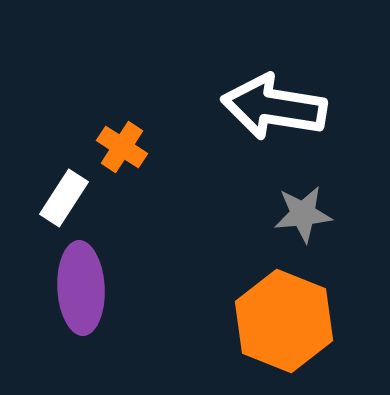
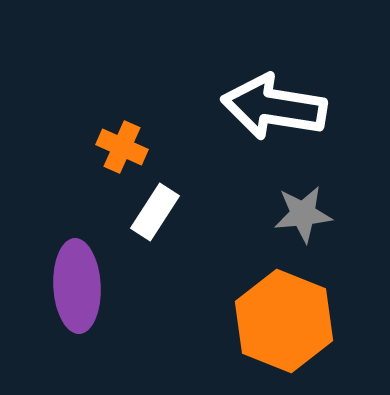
orange cross: rotated 9 degrees counterclockwise
white rectangle: moved 91 px right, 14 px down
purple ellipse: moved 4 px left, 2 px up
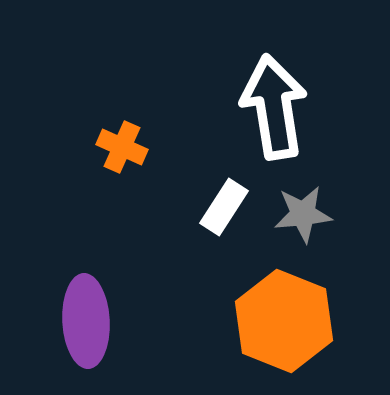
white arrow: rotated 72 degrees clockwise
white rectangle: moved 69 px right, 5 px up
purple ellipse: moved 9 px right, 35 px down
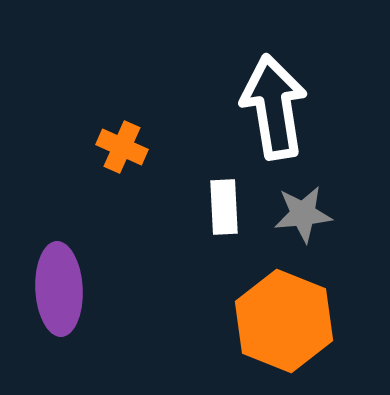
white rectangle: rotated 36 degrees counterclockwise
purple ellipse: moved 27 px left, 32 px up
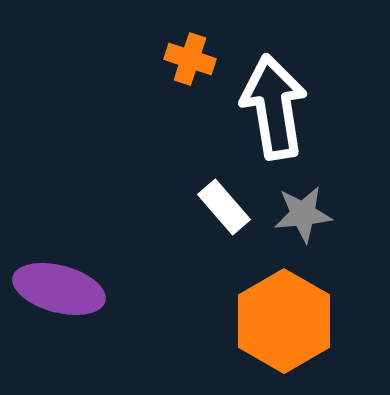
orange cross: moved 68 px right, 88 px up; rotated 6 degrees counterclockwise
white rectangle: rotated 38 degrees counterclockwise
purple ellipse: rotated 72 degrees counterclockwise
orange hexagon: rotated 8 degrees clockwise
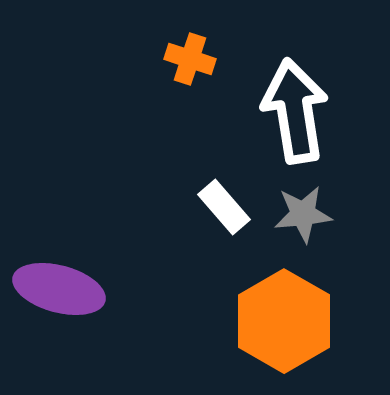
white arrow: moved 21 px right, 4 px down
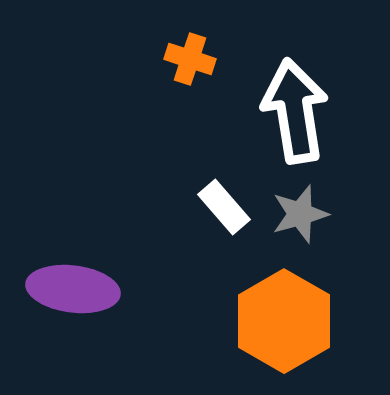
gray star: moved 3 px left; rotated 10 degrees counterclockwise
purple ellipse: moved 14 px right; rotated 8 degrees counterclockwise
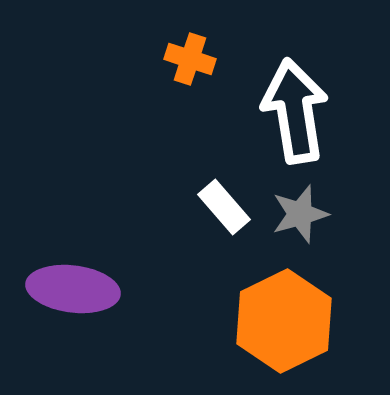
orange hexagon: rotated 4 degrees clockwise
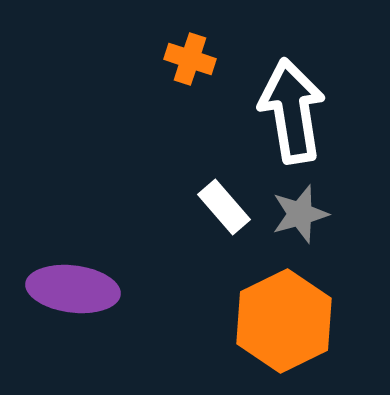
white arrow: moved 3 px left
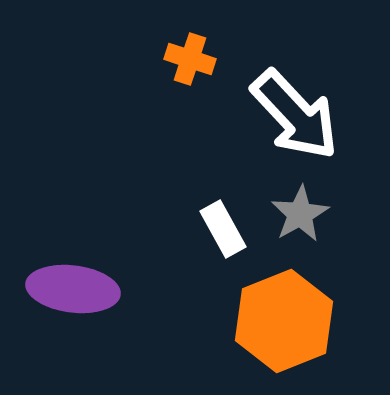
white arrow: moved 3 px right, 4 px down; rotated 146 degrees clockwise
white rectangle: moved 1 px left, 22 px down; rotated 12 degrees clockwise
gray star: rotated 14 degrees counterclockwise
orange hexagon: rotated 4 degrees clockwise
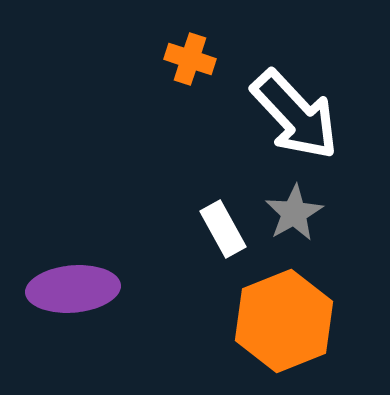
gray star: moved 6 px left, 1 px up
purple ellipse: rotated 12 degrees counterclockwise
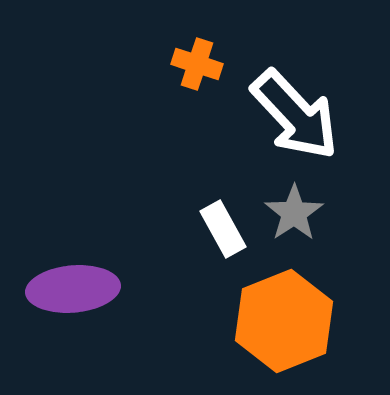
orange cross: moved 7 px right, 5 px down
gray star: rotated 4 degrees counterclockwise
